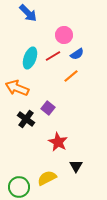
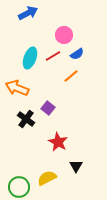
blue arrow: rotated 72 degrees counterclockwise
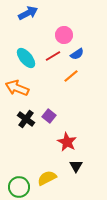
cyan ellipse: moved 4 px left; rotated 60 degrees counterclockwise
purple square: moved 1 px right, 8 px down
red star: moved 9 px right
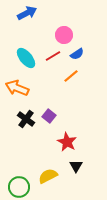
blue arrow: moved 1 px left
yellow semicircle: moved 1 px right, 2 px up
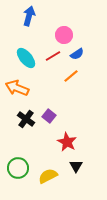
blue arrow: moved 2 px right, 3 px down; rotated 48 degrees counterclockwise
green circle: moved 1 px left, 19 px up
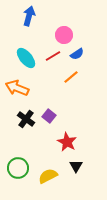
orange line: moved 1 px down
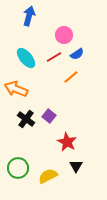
red line: moved 1 px right, 1 px down
orange arrow: moved 1 px left, 1 px down
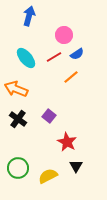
black cross: moved 8 px left
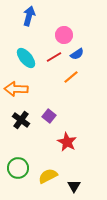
orange arrow: rotated 20 degrees counterclockwise
black cross: moved 3 px right, 1 px down
black triangle: moved 2 px left, 20 px down
